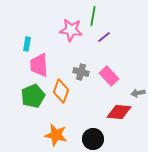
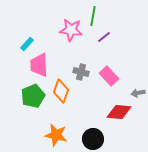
cyan rectangle: rotated 32 degrees clockwise
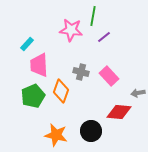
black circle: moved 2 px left, 8 px up
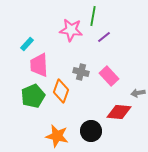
orange star: moved 1 px right, 1 px down
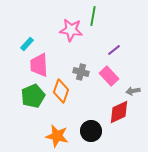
purple line: moved 10 px right, 13 px down
gray arrow: moved 5 px left, 2 px up
red diamond: rotated 30 degrees counterclockwise
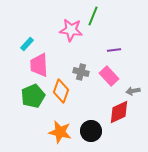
green line: rotated 12 degrees clockwise
purple line: rotated 32 degrees clockwise
orange star: moved 3 px right, 4 px up
